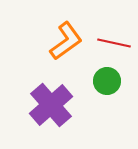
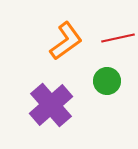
red line: moved 4 px right, 5 px up; rotated 24 degrees counterclockwise
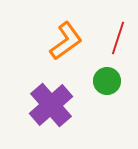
red line: rotated 60 degrees counterclockwise
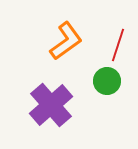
red line: moved 7 px down
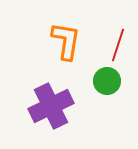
orange L-shape: rotated 45 degrees counterclockwise
purple cross: moved 1 px down; rotated 15 degrees clockwise
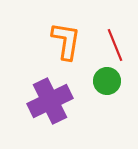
red line: moved 3 px left; rotated 40 degrees counterclockwise
purple cross: moved 1 px left, 5 px up
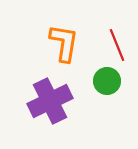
orange L-shape: moved 2 px left, 2 px down
red line: moved 2 px right
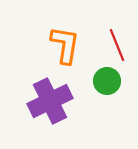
orange L-shape: moved 1 px right, 2 px down
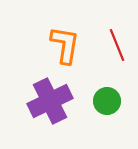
green circle: moved 20 px down
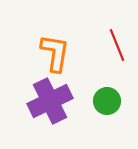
orange L-shape: moved 10 px left, 8 px down
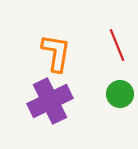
orange L-shape: moved 1 px right
green circle: moved 13 px right, 7 px up
